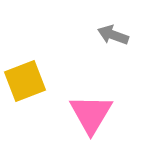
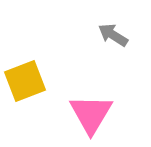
gray arrow: rotated 12 degrees clockwise
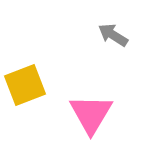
yellow square: moved 4 px down
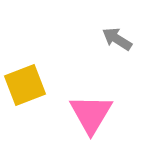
gray arrow: moved 4 px right, 4 px down
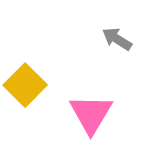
yellow square: rotated 24 degrees counterclockwise
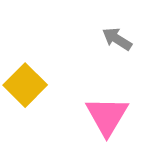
pink triangle: moved 16 px right, 2 px down
